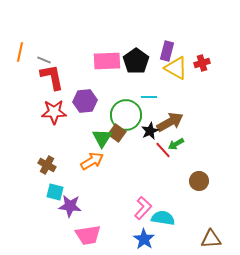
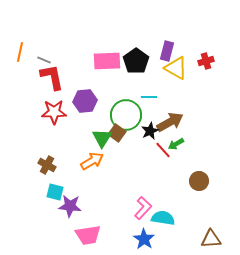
red cross: moved 4 px right, 2 px up
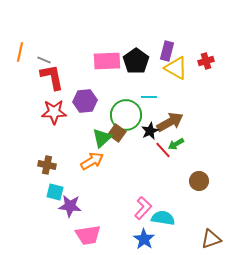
green triangle: rotated 15 degrees clockwise
brown cross: rotated 18 degrees counterclockwise
brown triangle: rotated 15 degrees counterclockwise
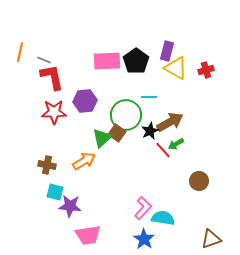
red cross: moved 9 px down
orange arrow: moved 8 px left
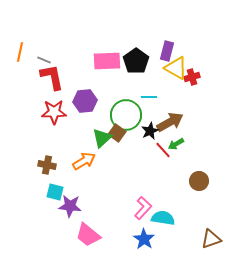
red cross: moved 14 px left, 7 px down
pink trapezoid: rotated 48 degrees clockwise
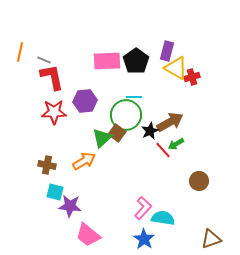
cyan line: moved 15 px left
